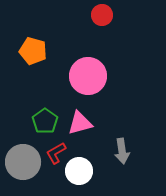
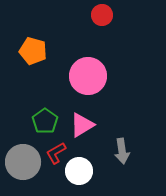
pink triangle: moved 2 px right, 2 px down; rotated 16 degrees counterclockwise
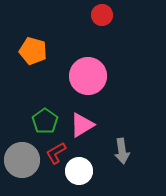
gray circle: moved 1 px left, 2 px up
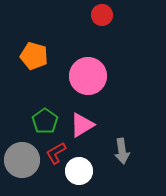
orange pentagon: moved 1 px right, 5 px down
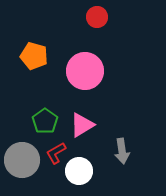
red circle: moved 5 px left, 2 px down
pink circle: moved 3 px left, 5 px up
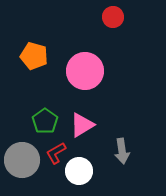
red circle: moved 16 px right
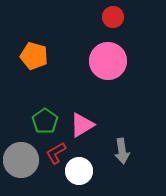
pink circle: moved 23 px right, 10 px up
gray circle: moved 1 px left
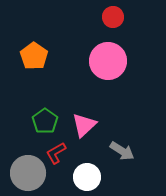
orange pentagon: rotated 20 degrees clockwise
pink triangle: moved 2 px right; rotated 12 degrees counterclockwise
gray arrow: rotated 50 degrees counterclockwise
gray circle: moved 7 px right, 13 px down
white circle: moved 8 px right, 6 px down
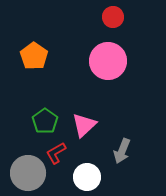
gray arrow: rotated 80 degrees clockwise
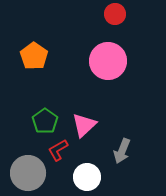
red circle: moved 2 px right, 3 px up
red L-shape: moved 2 px right, 3 px up
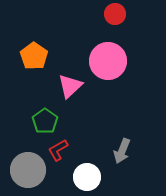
pink triangle: moved 14 px left, 39 px up
gray circle: moved 3 px up
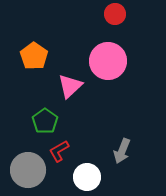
red L-shape: moved 1 px right, 1 px down
